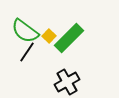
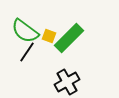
yellow square: rotated 24 degrees counterclockwise
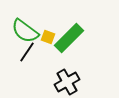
yellow square: moved 1 px left, 1 px down
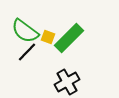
black line: rotated 10 degrees clockwise
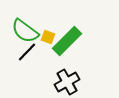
green rectangle: moved 2 px left, 3 px down
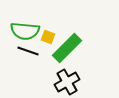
green semicircle: rotated 32 degrees counterclockwise
green rectangle: moved 7 px down
black line: moved 1 px right, 1 px up; rotated 65 degrees clockwise
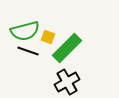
green semicircle: rotated 20 degrees counterclockwise
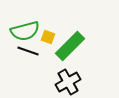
green rectangle: moved 3 px right, 2 px up
black cross: moved 1 px right
